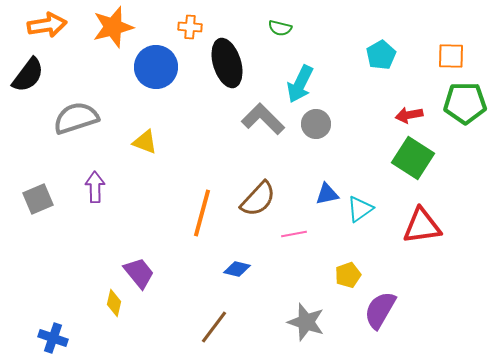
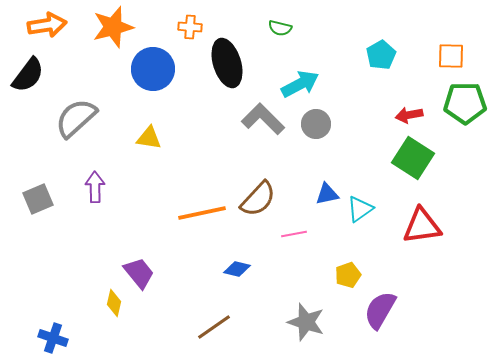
blue circle: moved 3 px left, 2 px down
cyan arrow: rotated 144 degrees counterclockwise
gray semicircle: rotated 24 degrees counterclockwise
yellow triangle: moved 4 px right, 4 px up; rotated 12 degrees counterclockwise
orange line: rotated 63 degrees clockwise
brown line: rotated 18 degrees clockwise
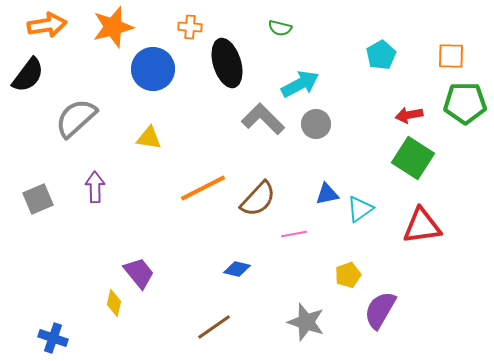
orange line: moved 1 px right, 25 px up; rotated 15 degrees counterclockwise
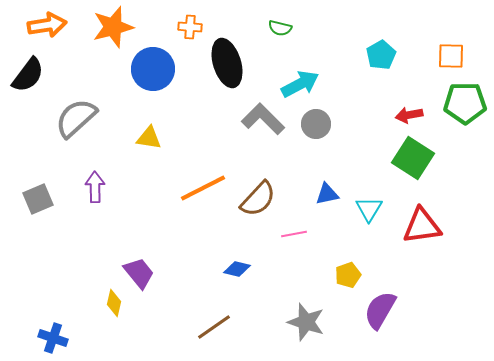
cyan triangle: moved 9 px right; rotated 24 degrees counterclockwise
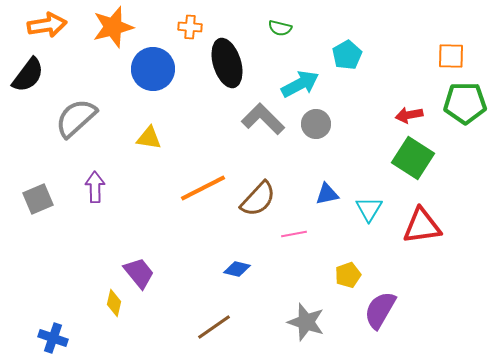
cyan pentagon: moved 34 px left
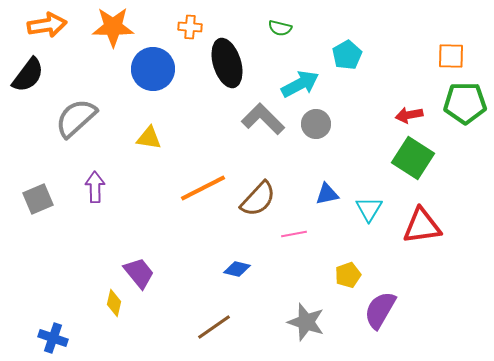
orange star: rotated 15 degrees clockwise
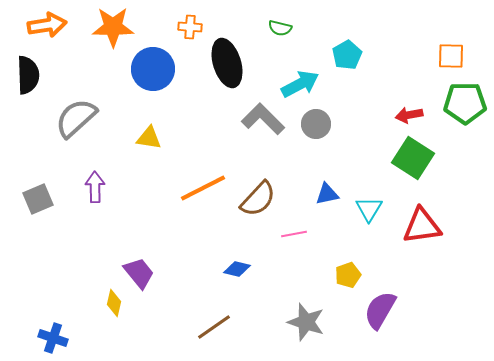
black semicircle: rotated 39 degrees counterclockwise
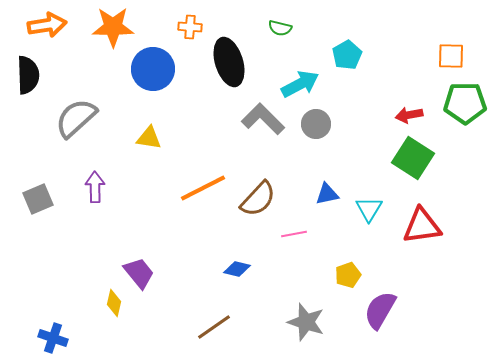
black ellipse: moved 2 px right, 1 px up
